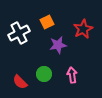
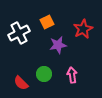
red semicircle: moved 1 px right, 1 px down
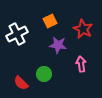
orange square: moved 3 px right, 1 px up
red star: rotated 18 degrees counterclockwise
white cross: moved 2 px left, 1 px down
purple star: rotated 18 degrees clockwise
pink arrow: moved 9 px right, 11 px up
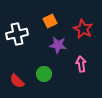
white cross: rotated 15 degrees clockwise
red semicircle: moved 4 px left, 2 px up
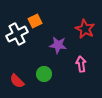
orange square: moved 15 px left
red star: moved 2 px right
white cross: rotated 15 degrees counterclockwise
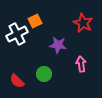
red star: moved 2 px left, 6 px up
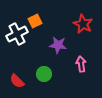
red star: moved 1 px down
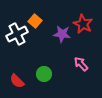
orange square: rotated 24 degrees counterclockwise
purple star: moved 4 px right, 11 px up
pink arrow: rotated 35 degrees counterclockwise
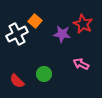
pink arrow: rotated 21 degrees counterclockwise
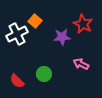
purple star: moved 3 px down; rotated 12 degrees counterclockwise
